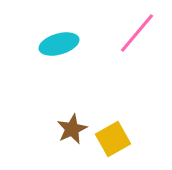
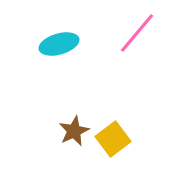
brown star: moved 2 px right, 2 px down
yellow square: rotated 8 degrees counterclockwise
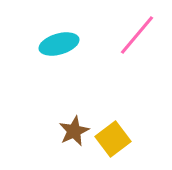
pink line: moved 2 px down
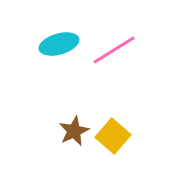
pink line: moved 23 px left, 15 px down; rotated 18 degrees clockwise
yellow square: moved 3 px up; rotated 12 degrees counterclockwise
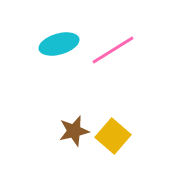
pink line: moved 1 px left
brown star: rotated 12 degrees clockwise
